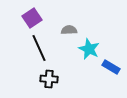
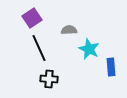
blue rectangle: rotated 54 degrees clockwise
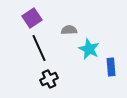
black cross: rotated 30 degrees counterclockwise
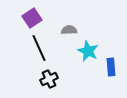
cyan star: moved 1 px left, 2 px down
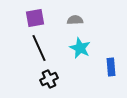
purple square: moved 3 px right; rotated 24 degrees clockwise
gray semicircle: moved 6 px right, 10 px up
cyan star: moved 8 px left, 3 px up
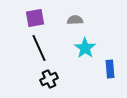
cyan star: moved 5 px right; rotated 10 degrees clockwise
blue rectangle: moved 1 px left, 2 px down
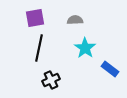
black line: rotated 36 degrees clockwise
blue rectangle: rotated 48 degrees counterclockwise
black cross: moved 2 px right, 1 px down
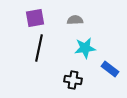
cyan star: rotated 30 degrees clockwise
black cross: moved 22 px right; rotated 36 degrees clockwise
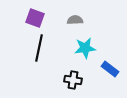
purple square: rotated 30 degrees clockwise
